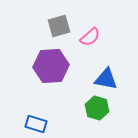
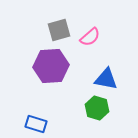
gray square: moved 4 px down
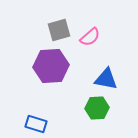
green hexagon: rotated 20 degrees counterclockwise
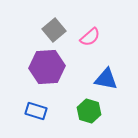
gray square: moved 5 px left; rotated 25 degrees counterclockwise
purple hexagon: moved 4 px left, 1 px down
green hexagon: moved 8 px left, 3 px down; rotated 20 degrees clockwise
blue rectangle: moved 13 px up
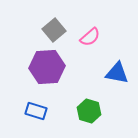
blue triangle: moved 11 px right, 6 px up
